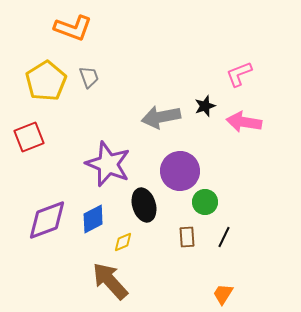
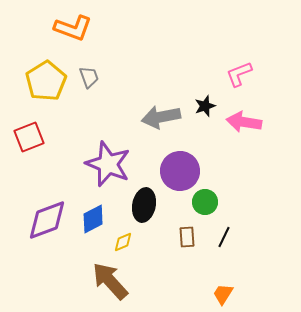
black ellipse: rotated 28 degrees clockwise
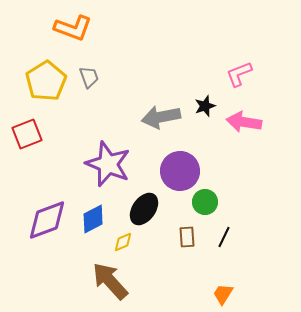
red square: moved 2 px left, 3 px up
black ellipse: moved 4 px down; rotated 24 degrees clockwise
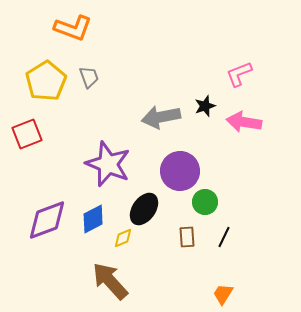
yellow diamond: moved 4 px up
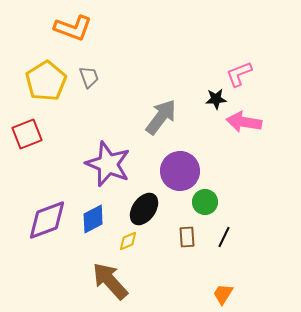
black star: moved 11 px right, 7 px up; rotated 15 degrees clockwise
gray arrow: rotated 138 degrees clockwise
yellow diamond: moved 5 px right, 3 px down
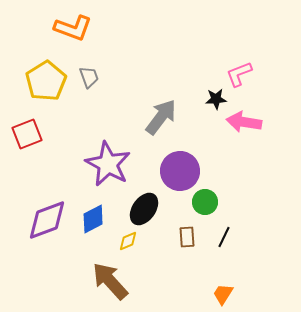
purple star: rotated 6 degrees clockwise
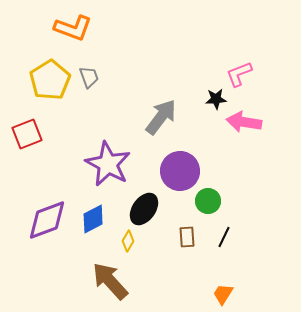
yellow pentagon: moved 4 px right, 1 px up
green circle: moved 3 px right, 1 px up
yellow diamond: rotated 35 degrees counterclockwise
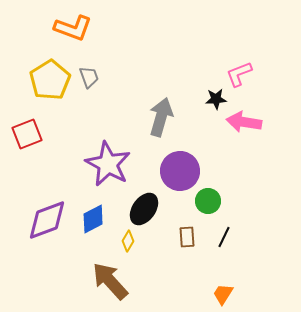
gray arrow: rotated 21 degrees counterclockwise
